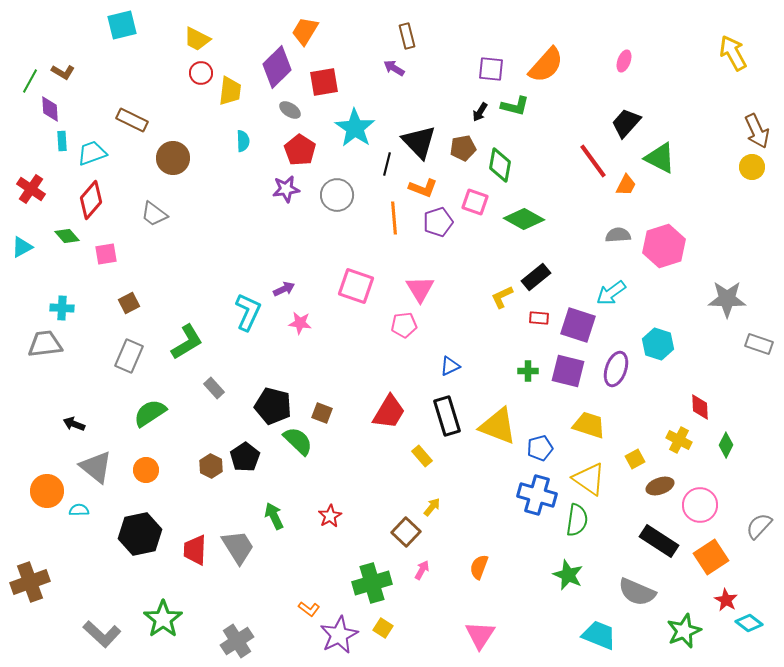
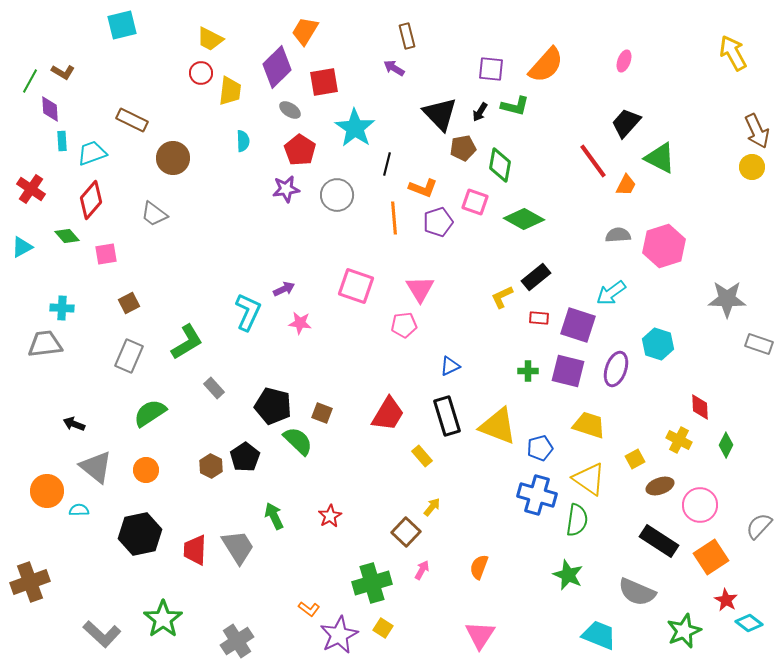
yellow trapezoid at (197, 39): moved 13 px right
black triangle at (419, 142): moved 21 px right, 28 px up
red trapezoid at (389, 412): moved 1 px left, 2 px down
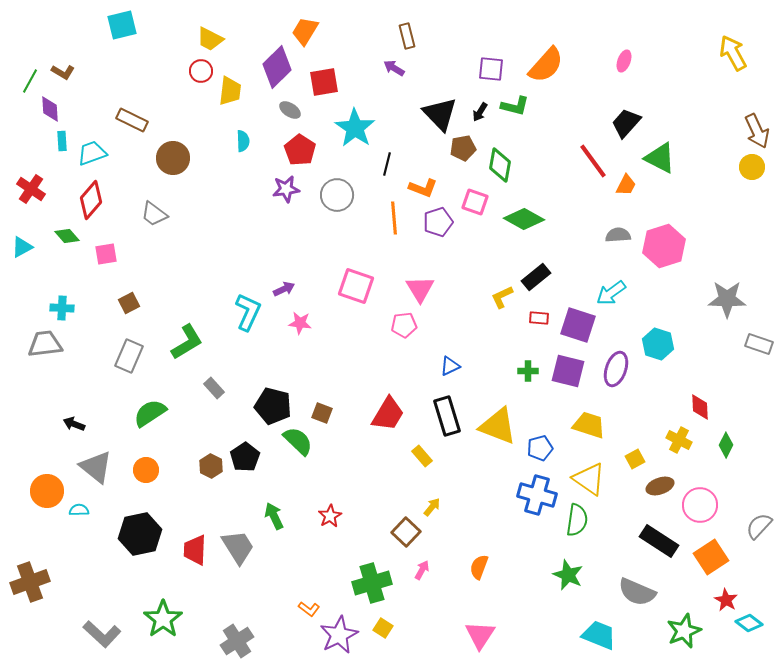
red circle at (201, 73): moved 2 px up
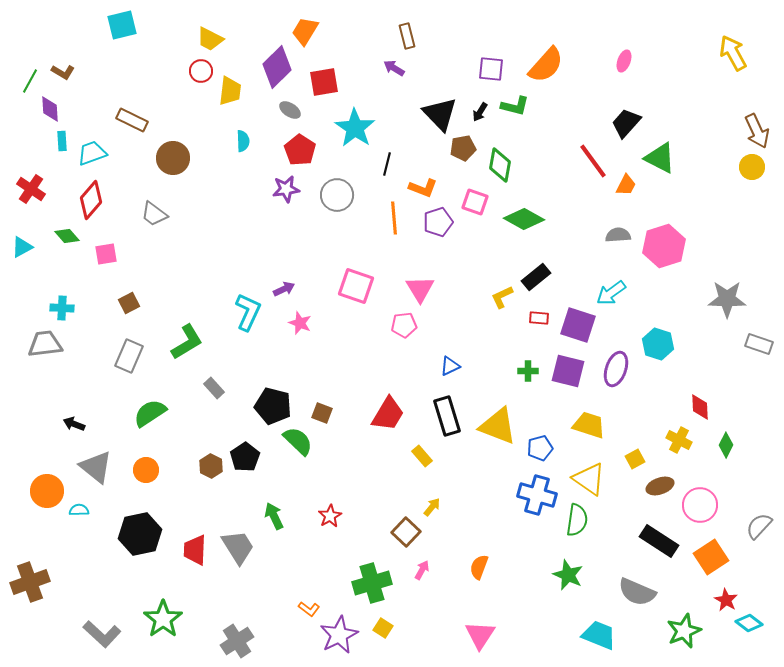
pink star at (300, 323): rotated 15 degrees clockwise
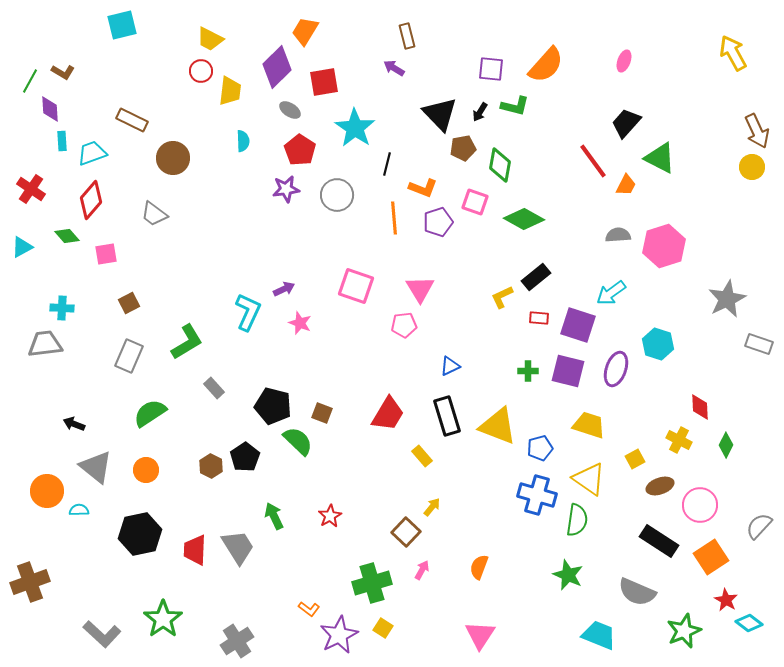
gray star at (727, 299): rotated 27 degrees counterclockwise
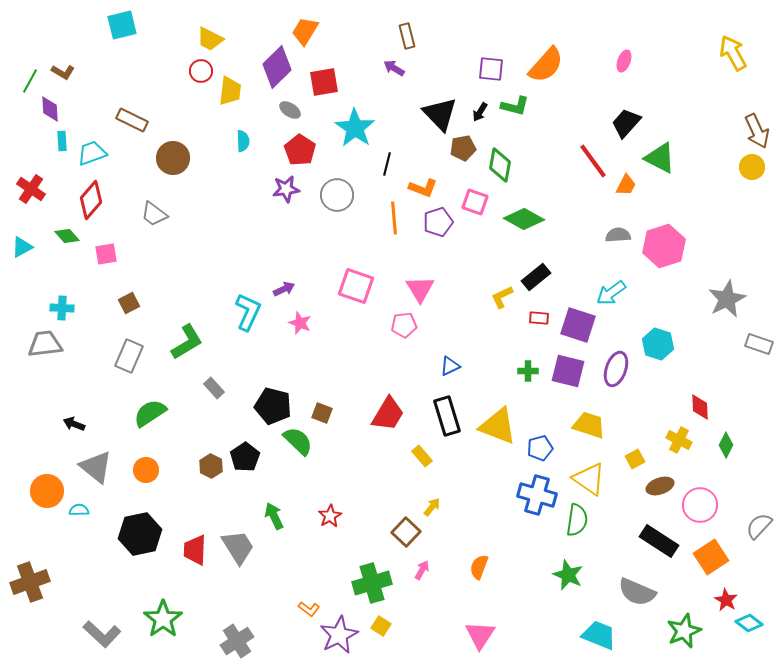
yellow square at (383, 628): moved 2 px left, 2 px up
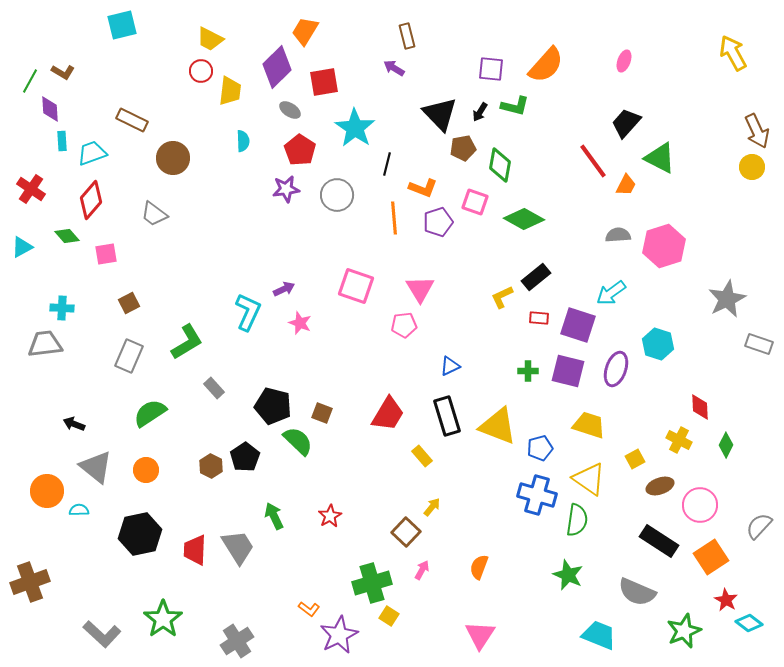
yellow square at (381, 626): moved 8 px right, 10 px up
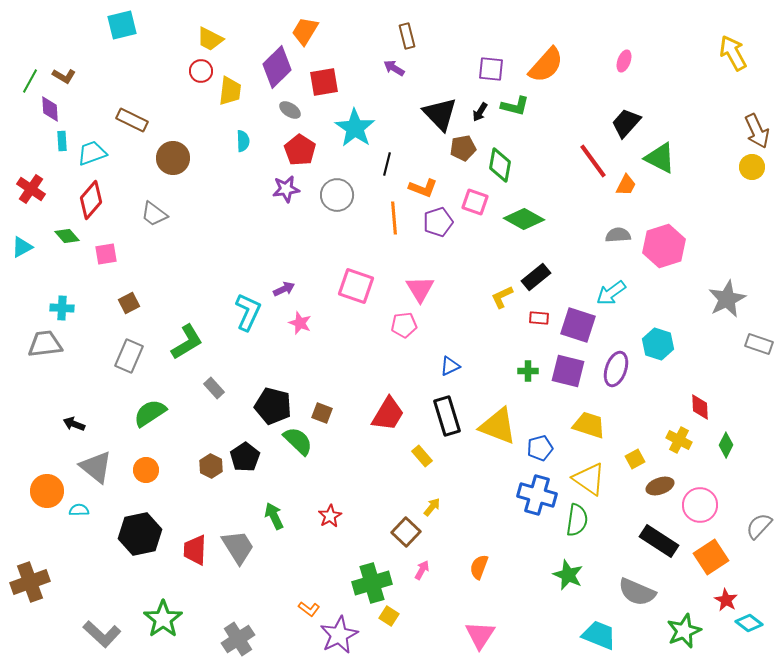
brown L-shape at (63, 72): moved 1 px right, 4 px down
gray cross at (237, 641): moved 1 px right, 2 px up
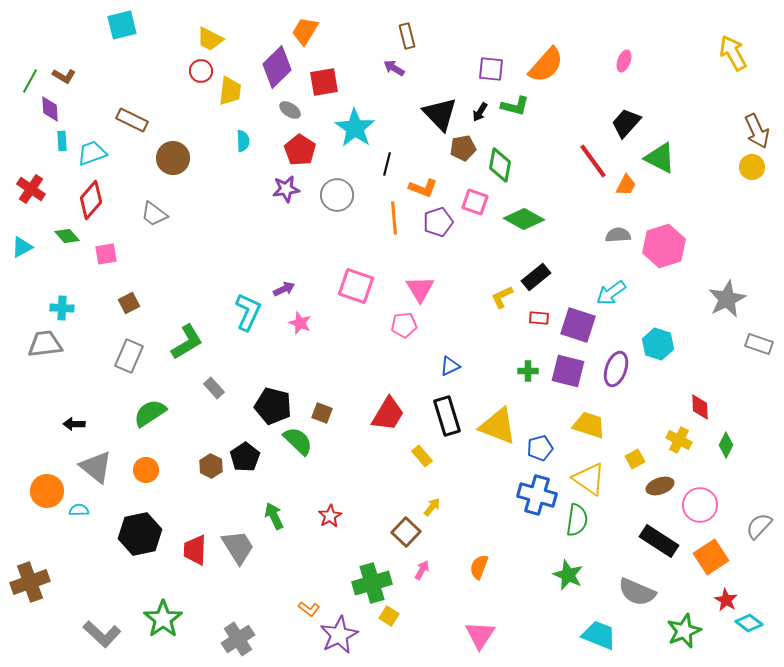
black arrow at (74, 424): rotated 20 degrees counterclockwise
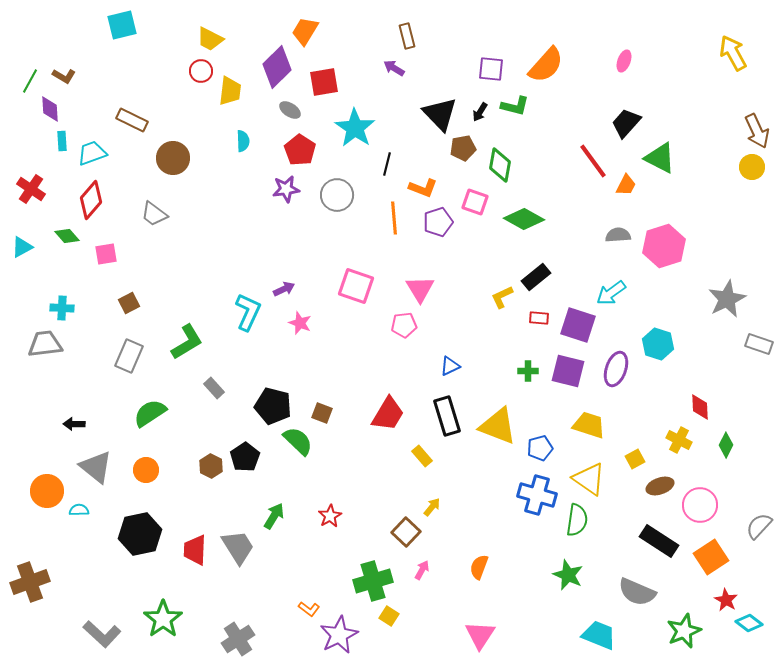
green arrow at (274, 516): rotated 56 degrees clockwise
green cross at (372, 583): moved 1 px right, 2 px up
